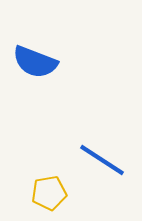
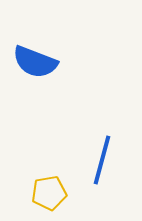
blue line: rotated 72 degrees clockwise
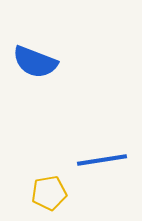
blue line: rotated 66 degrees clockwise
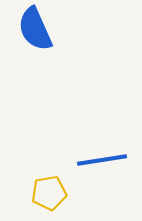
blue semicircle: moved 33 px up; rotated 45 degrees clockwise
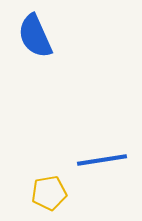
blue semicircle: moved 7 px down
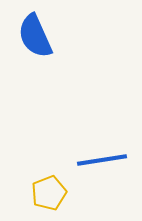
yellow pentagon: rotated 12 degrees counterclockwise
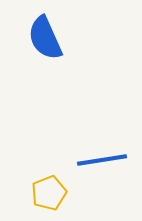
blue semicircle: moved 10 px right, 2 px down
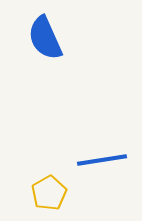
yellow pentagon: rotated 8 degrees counterclockwise
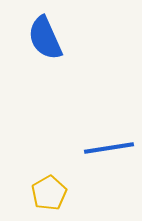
blue line: moved 7 px right, 12 px up
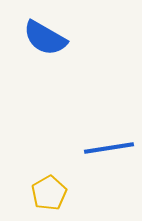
blue semicircle: rotated 36 degrees counterclockwise
